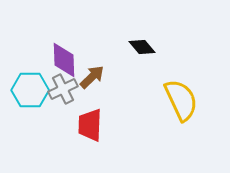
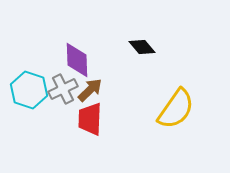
purple diamond: moved 13 px right
brown arrow: moved 2 px left, 13 px down
cyan hexagon: moved 1 px left; rotated 18 degrees clockwise
yellow semicircle: moved 5 px left, 9 px down; rotated 60 degrees clockwise
red trapezoid: moved 6 px up
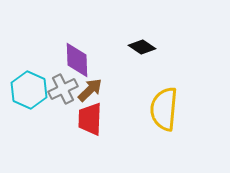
black diamond: rotated 16 degrees counterclockwise
cyan hexagon: rotated 6 degrees clockwise
yellow semicircle: moved 12 px left; rotated 150 degrees clockwise
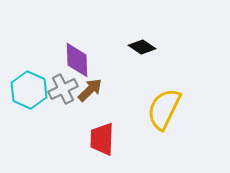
yellow semicircle: rotated 21 degrees clockwise
red trapezoid: moved 12 px right, 20 px down
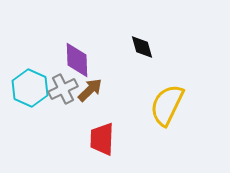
black diamond: rotated 40 degrees clockwise
cyan hexagon: moved 1 px right, 2 px up
yellow semicircle: moved 3 px right, 4 px up
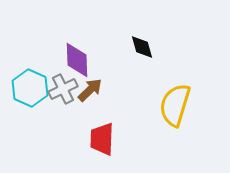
yellow semicircle: moved 8 px right; rotated 9 degrees counterclockwise
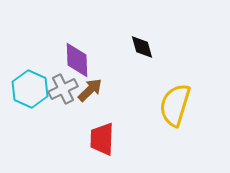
cyan hexagon: moved 1 px down
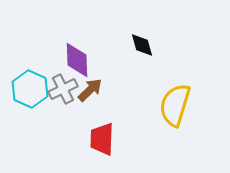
black diamond: moved 2 px up
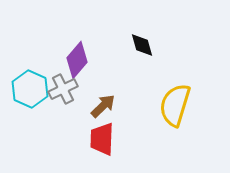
purple diamond: rotated 42 degrees clockwise
brown arrow: moved 13 px right, 16 px down
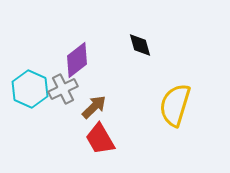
black diamond: moved 2 px left
purple diamond: rotated 12 degrees clockwise
brown arrow: moved 9 px left, 1 px down
red trapezoid: moved 2 px left; rotated 32 degrees counterclockwise
